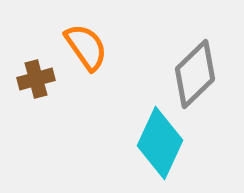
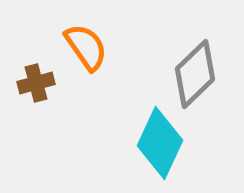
brown cross: moved 4 px down
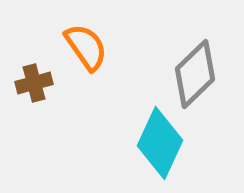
brown cross: moved 2 px left
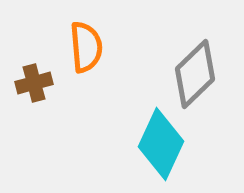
orange semicircle: rotated 30 degrees clockwise
cyan diamond: moved 1 px right, 1 px down
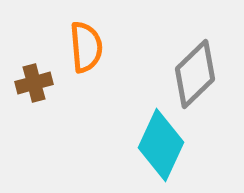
cyan diamond: moved 1 px down
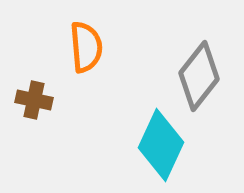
gray diamond: moved 4 px right, 2 px down; rotated 8 degrees counterclockwise
brown cross: moved 17 px down; rotated 27 degrees clockwise
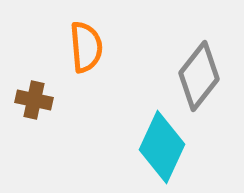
cyan diamond: moved 1 px right, 2 px down
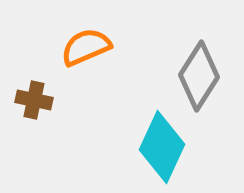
orange semicircle: rotated 108 degrees counterclockwise
gray diamond: rotated 6 degrees counterclockwise
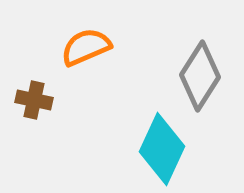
gray diamond: moved 1 px right
cyan diamond: moved 2 px down
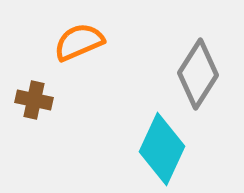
orange semicircle: moved 7 px left, 5 px up
gray diamond: moved 2 px left, 2 px up
